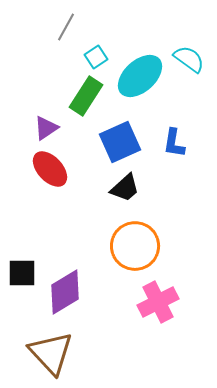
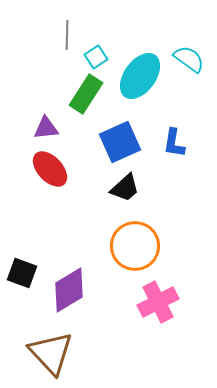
gray line: moved 1 px right, 8 px down; rotated 28 degrees counterclockwise
cyan ellipse: rotated 12 degrees counterclockwise
green rectangle: moved 2 px up
purple triangle: rotated 28 degrees clockwise
black square: rotated 20 degrees clockwise
purple diamond: moved 4 px right, 2 px up
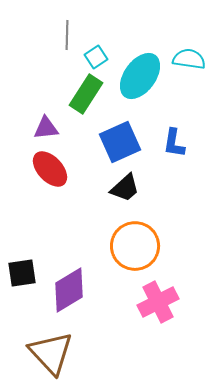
cyan semicircle: rotated 28 degrees counterclockwise
black square: rotated 28 degrees counterclockwise
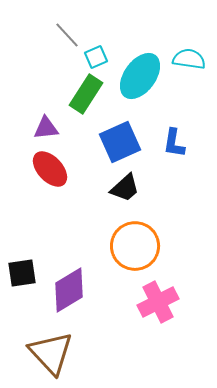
gray line: rotated 44 degrees counterclockwise
cyan square: rotated 10 degrees clockwise
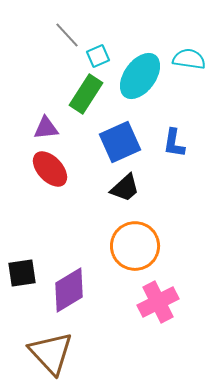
cyan square: moved 2 px right, 1 px up
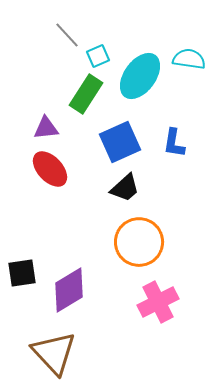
orange circle: moved 4 px right, 4 px up
brown triangle: moved 3 px right
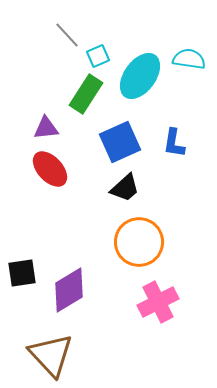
brown triangle: moved 3 px left, 2 px down
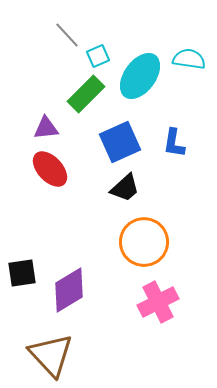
green rectangle: rotated 12 degrees clockwise
orange circle: moved 5 px right
